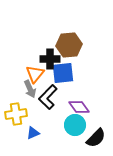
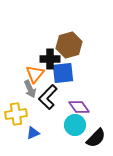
brown hexagon: rotated 10 degrees counterclockwise
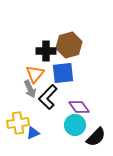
black cross: moved 4 px left, 8 px up
yellow cross: moved 2 px right, 9 px down
black semicircle: moved 1 px up
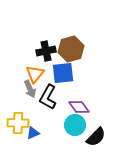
brown hexagon: moved 2 px right, 4 px down
black cross: rotated 12 degrees counterclockwise
black L-shape: rotated 15 degrees counterclockwise
yellow cross: rotated 10 degrees clockwise
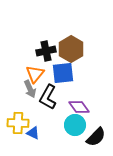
brown hexagon: rotated 15 degrees counterclockwise
blue triangle: rotated 48 degrees clockwise
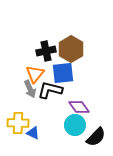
black L-shape: moved 2 px right, 7 px up; rotated 75 degrees clockwise
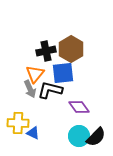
cyan circle: moved 4 px right, 11 px down
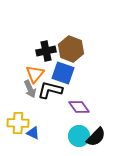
brown hexagon: rotated 10 degrees counterclockwise
blue square: rotated 25 degrees clockwise
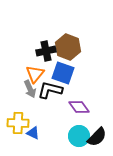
brown hexagon: moved 3 px left, 2 px up
black semicircle: moved 1 px right
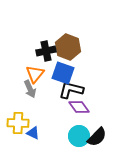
black L-shape: moved 21 px right
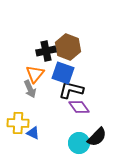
cyan circle: moved 7 px down
